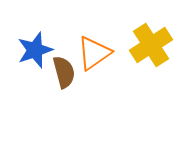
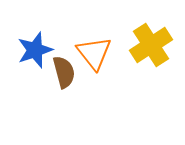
orange triangle: rotated 33 degrees counterclockwise
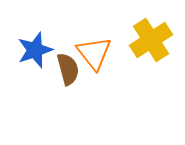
yellow cross: moved 5 px up
brown semicircle: moved 4 px right, 3 px up
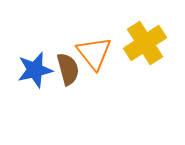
yellow cross: moved 6 px left, 3 px down
blue star: moved 20 px down; rotated 6 degrees clockwise
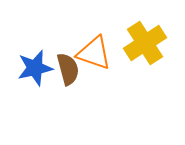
orange triangle: rotated 33 degrees counterclockwise
blue star: moved 2 px up
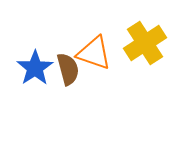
blue star: rotated 21 degrees counterclockwise
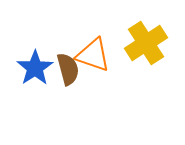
yellow cross: moved 1 px right
orange triangle: moved 1 px left, 2 px down
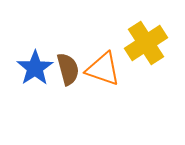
orange triangle: moved 10 px right, 14 px down
